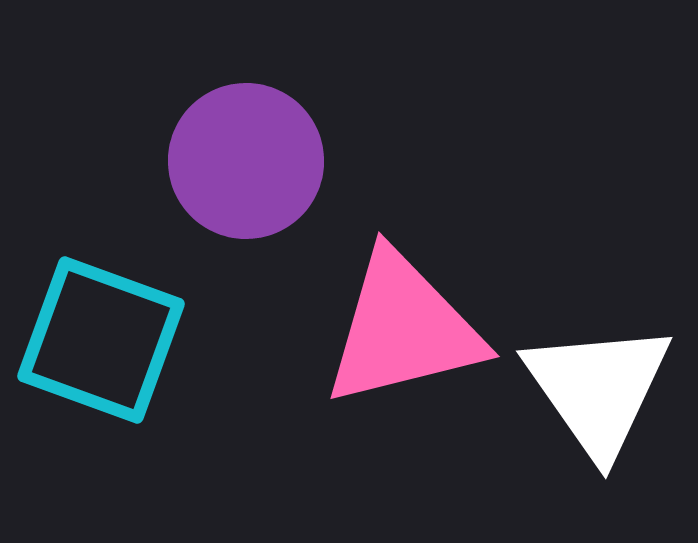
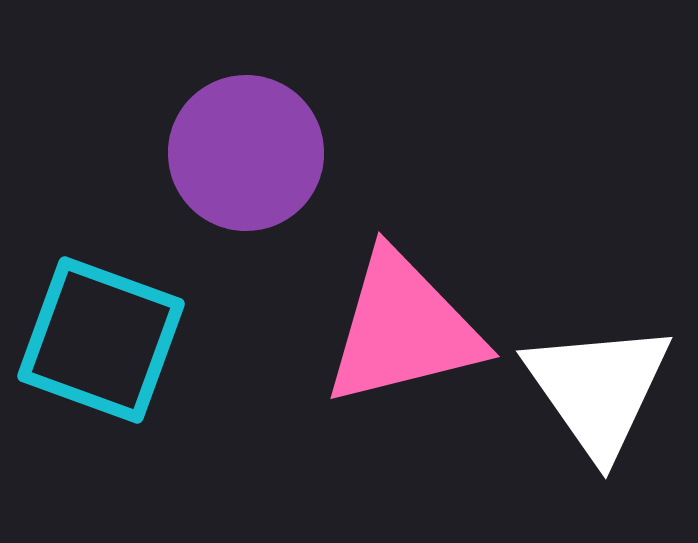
purple circle: moved 8 px up
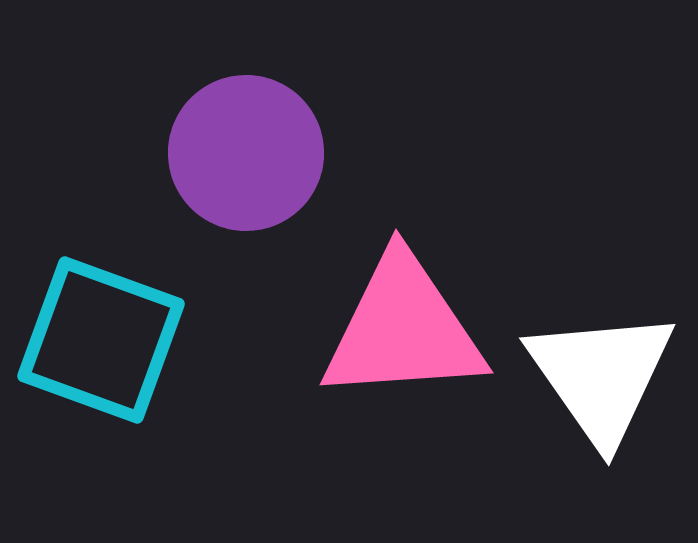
pink triangle: rotated 10 degrees clockwise
white triangle: moved 3 px right, 13 px up
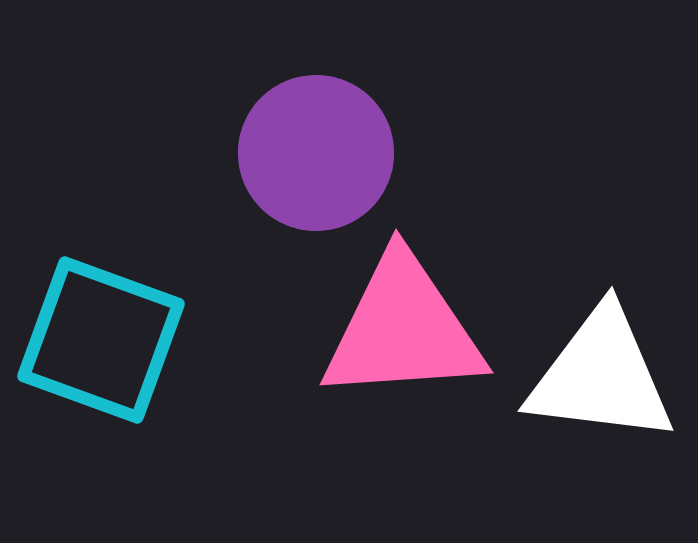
purple circle: moved 70 px right
white triangle: rotated 48 degrees counterclockwise
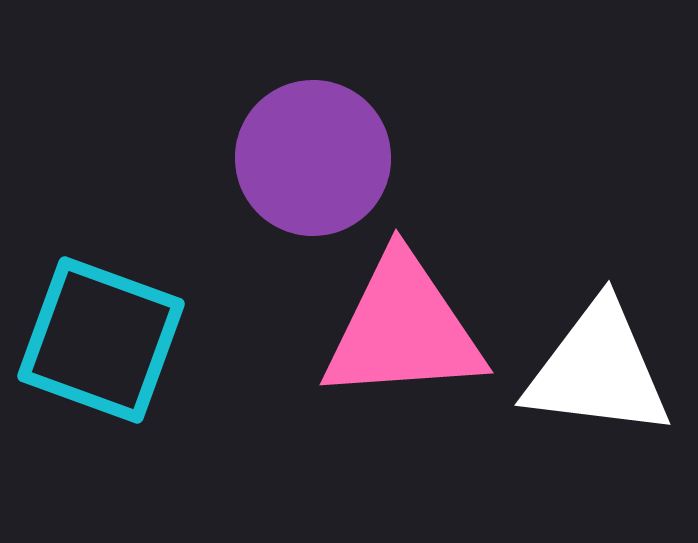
purple circle: moved 3 px left, 5 px down
white triangle: moved 3 px left, 6 px up
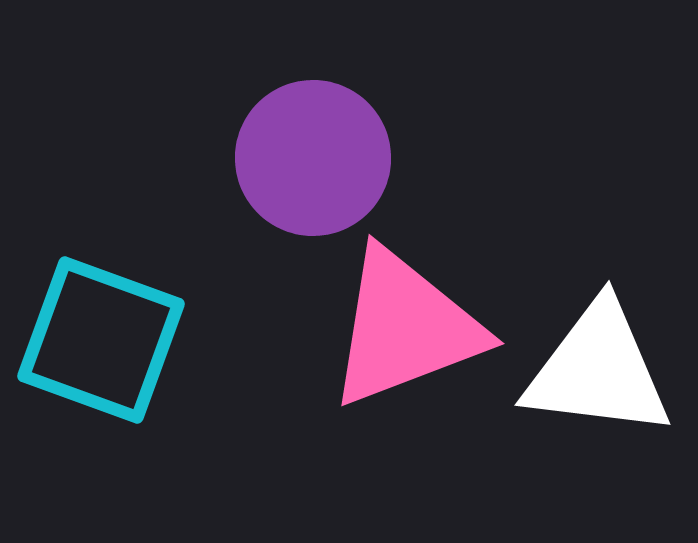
pink triangle: moved 2 px right, 1 px up; rotated 17 degrees counterclockwise
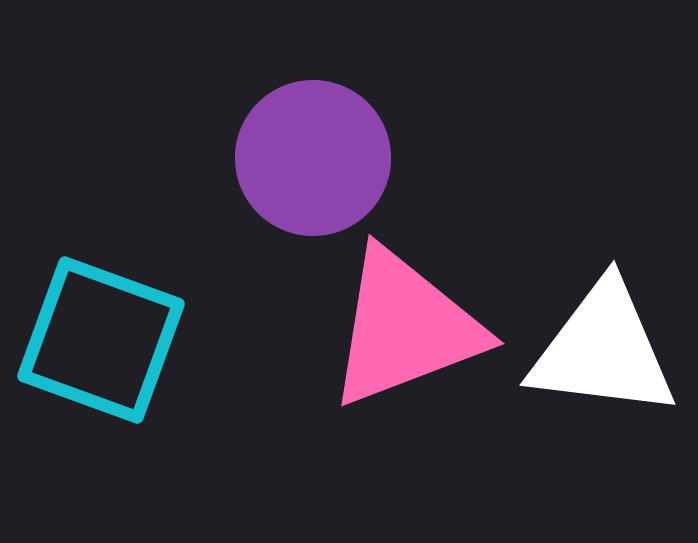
white triangle: moved 5 px right, 20 px up
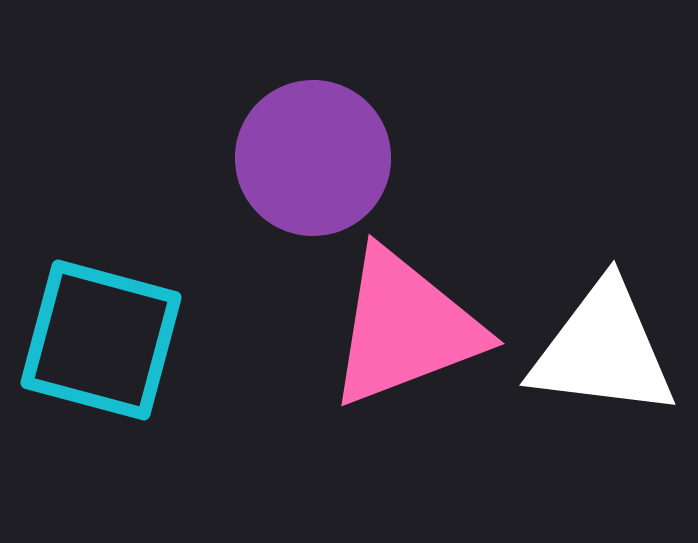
cyan square: rotated 5 degrees counterclockwise
